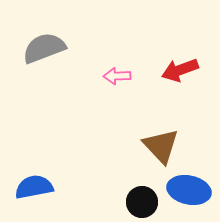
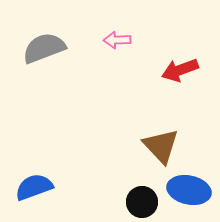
pink arrow: moved 36 px up
blue semicircle: rotated 9 degrees counterclockwise
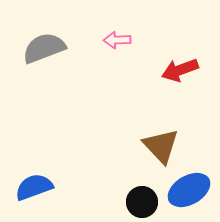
blue ellipse: rotated 42 degrees counterclockwise
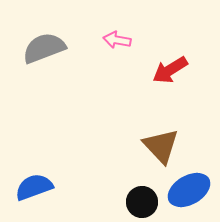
pink arrow: rotated 12 degrees clockwise
red arrow: moved 10 px left; rotated 12 degrees counterclockwise
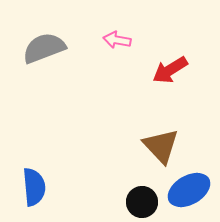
blue semicircle: rotated 105 degrees clockwise
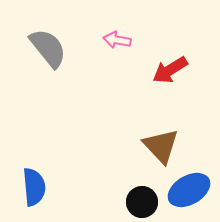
gray semicircle: moved 4 px right; rotated 72 degrees clockwise
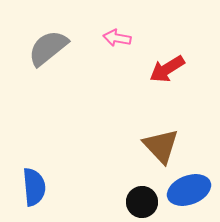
pink arrow: moved 2 px up
gray semicircle: rotated 90 degrees counterclockwise
red arrow: moved 3 px left, 1 px up
blue ellipse: rotated 9 degrees clockwise
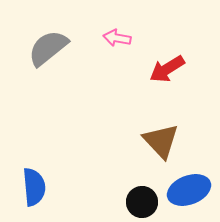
brown triangle: moved 5 px up
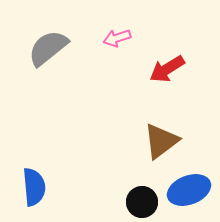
pink arrow: rotated 28 degrees counterclockwise
brown triangle: rotated 36 degrees clockwise
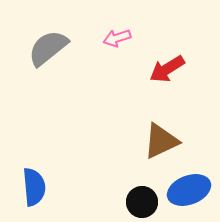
brown triangle: rotated 12 degrees clockwise
